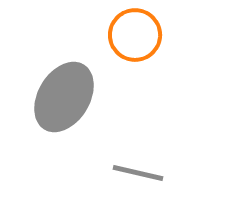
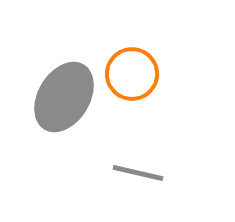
orange circle: moved 3 px left, 39 px down
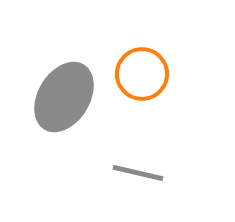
orange circle: moved 10 px right
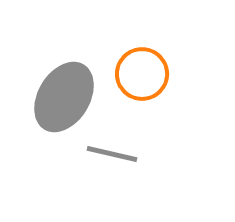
gray line: moved 26 px left, 19 px up
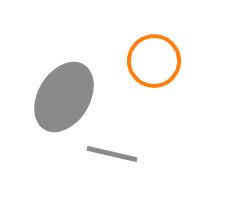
orange circle: moved 12 px right, 13 px up
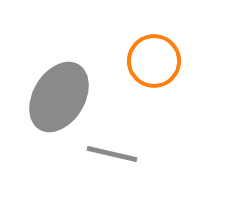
gray ellipse: moved 5 px left
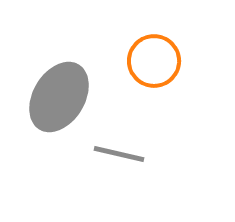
gray line: moved 7 px right
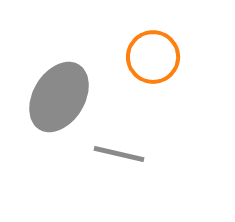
orange circle: moved 1 px left, 4 px up
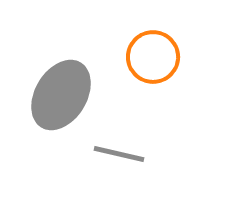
gray ellipse: moved 2 px right, 2 px up
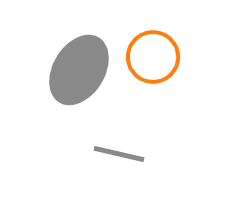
gray ellipse: moved 18 px right, 25 px up
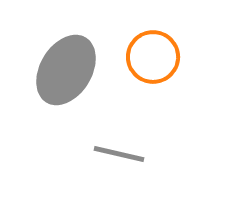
gray ellipse: moved 13 px left
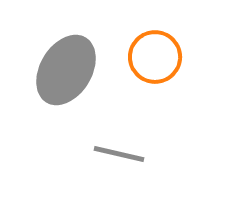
orange circle: moved 2 px right
